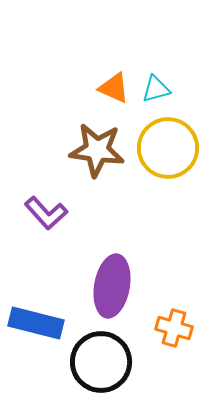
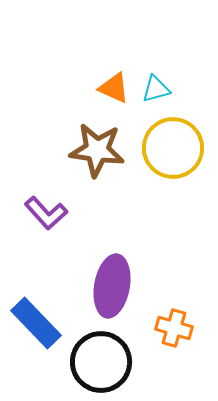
yellow circle: moved 5 px right
blue rectangle: rotated 32 degrees clockwise
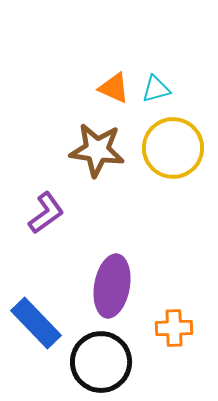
purple L-shape: rotated 84 degrees counterclockwise
orange cross: rotated 18 degrees counterclockwise
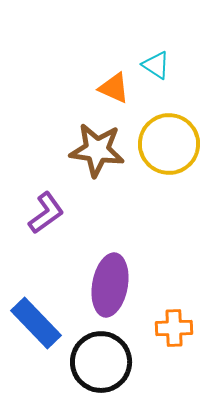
cyan triangle: moved 24 px up; rotated 48 degrees clockwise
yellow circle: moved 4 px left, 4 px up
purple ellipse: moved 2 px left, 1 px up
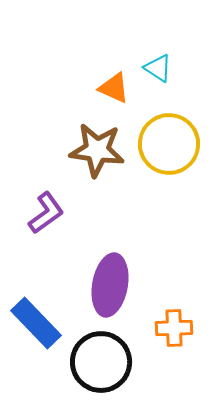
cyan triangle: moved 2 px right, 3 px down
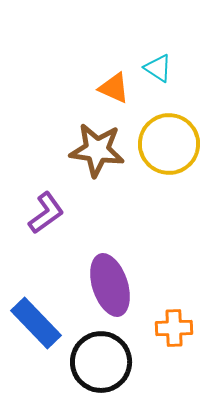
purple ellipse: rotated 28 degrees counterclockwise
